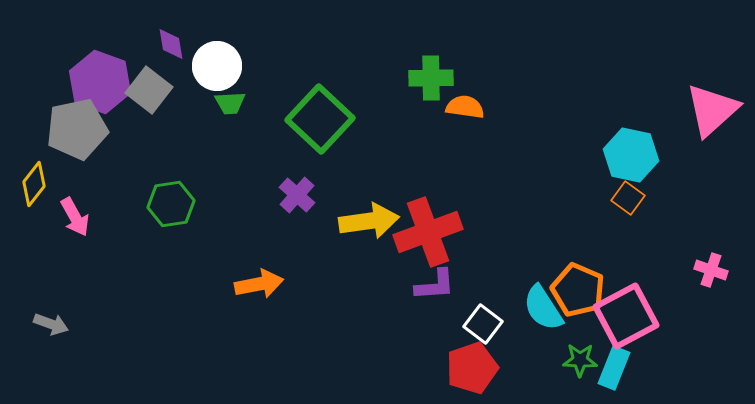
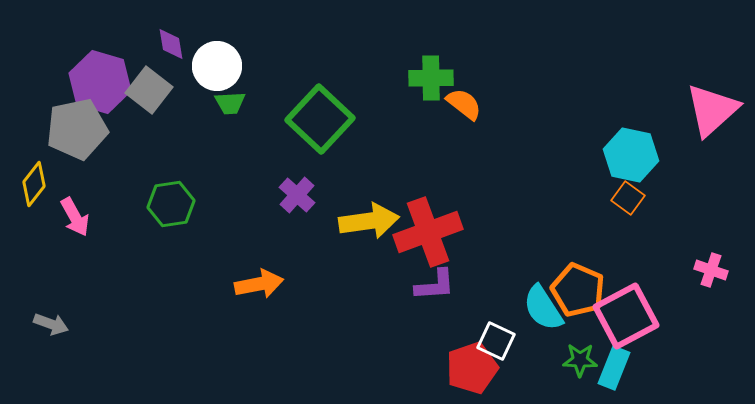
purple hexagon: rotated 4 degrees counterclockwise
orange semicircle: moved 1 px left, 3 px up; rotated 30 degrees clockwise
white square: moved 13 px right, 17 px down; rotated 12 degrees counterclockwise
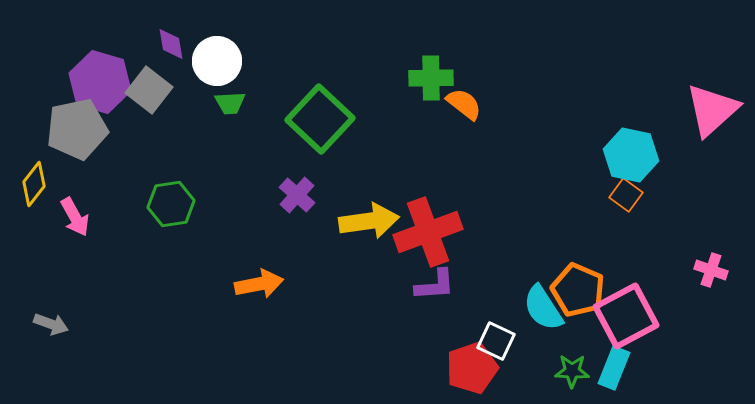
white circle: moved 5 px up
orange square: moved 2 px left, 3 px up
green star: moved 8 px left, 11 px down
